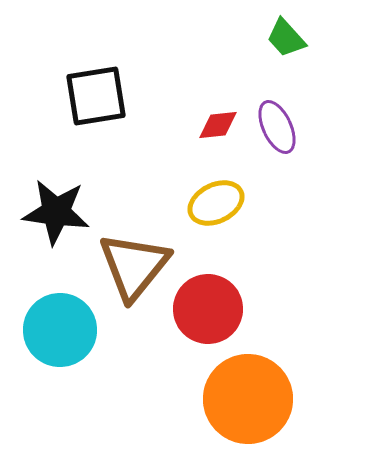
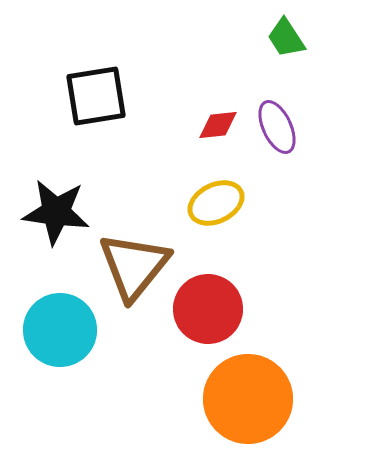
green trapezoid: rotated 9 degrees clockwise
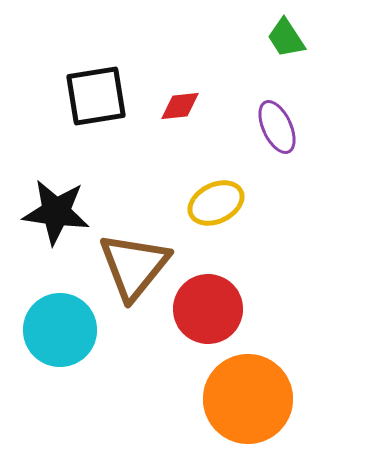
red diamond: moved 38 px left, 19 px up
